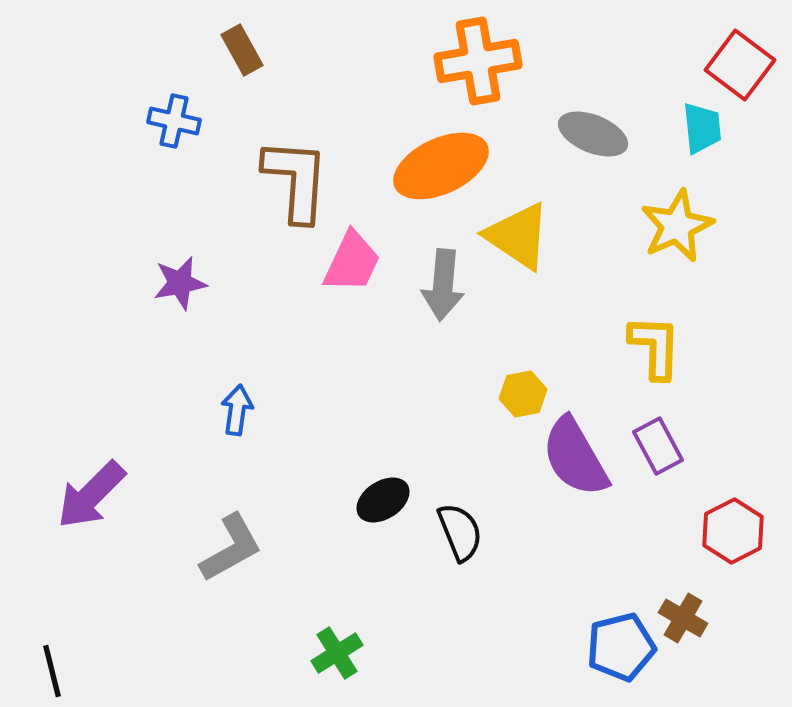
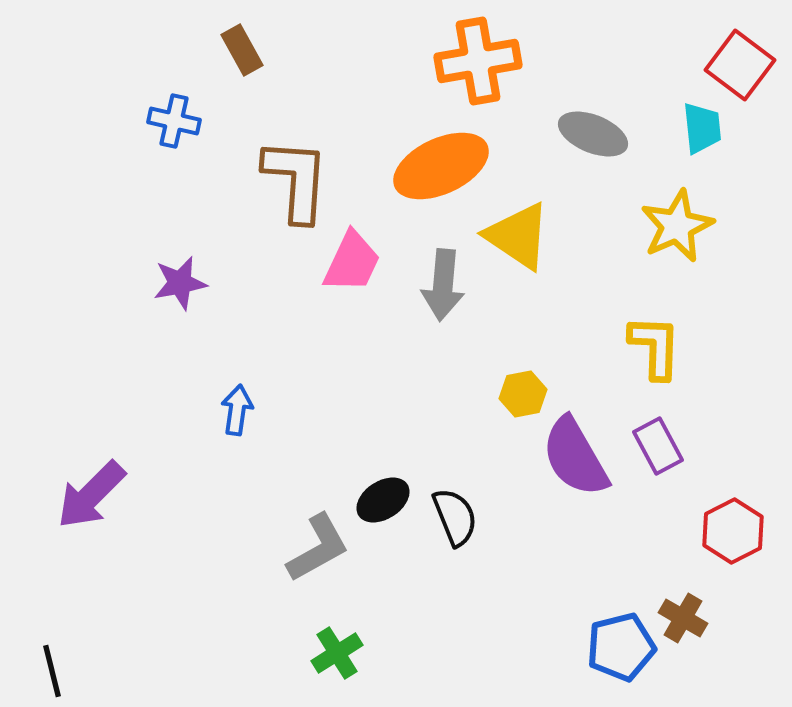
black semicircle: moved 5 px left, 15 px up
gray L-shape: moved 87 px right
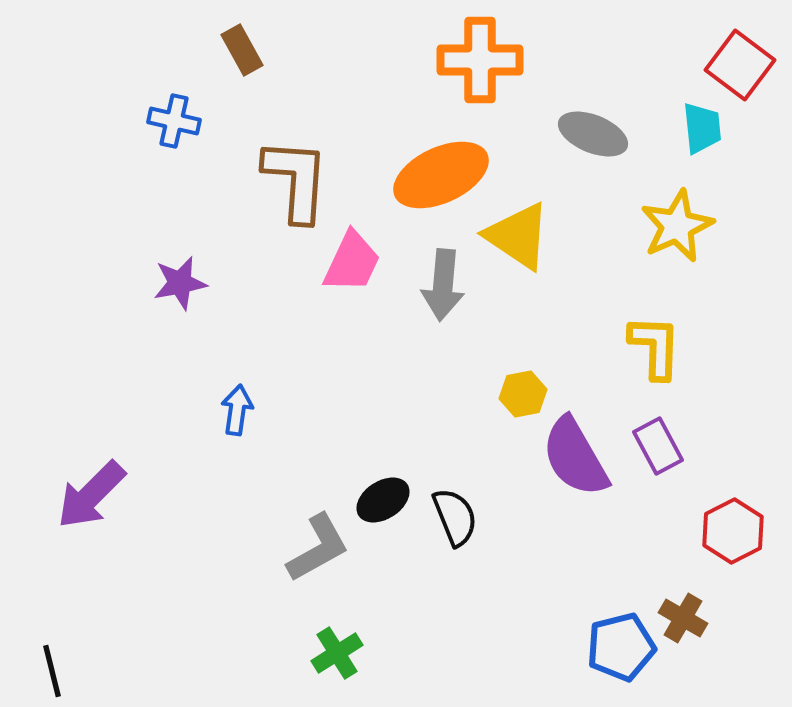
orange cross: moved 2 px right, 1 px up; rotated 10 degrees clockwise
orange ellipse: moved 9 px down
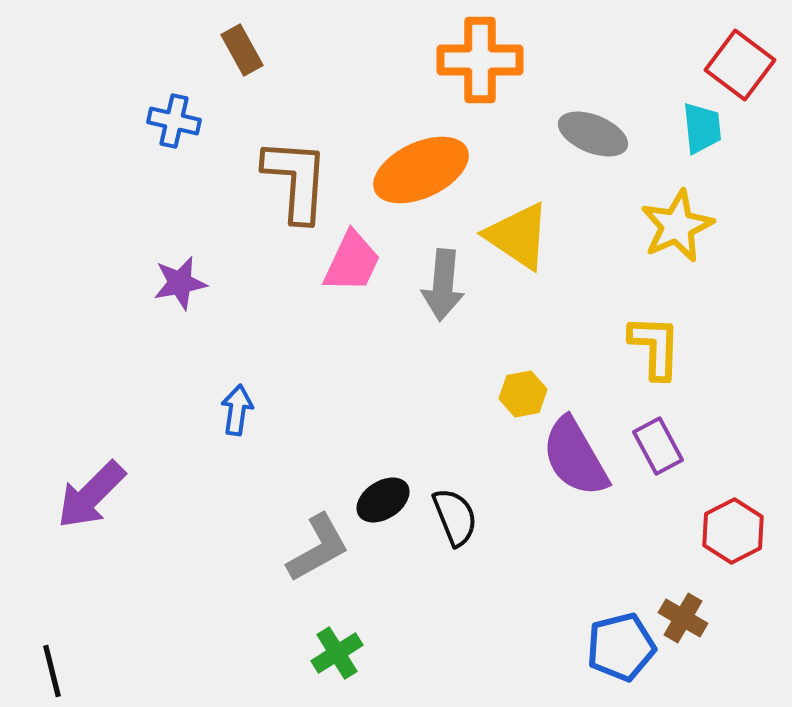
orange ellipse: moved 20 px left, 5 px up
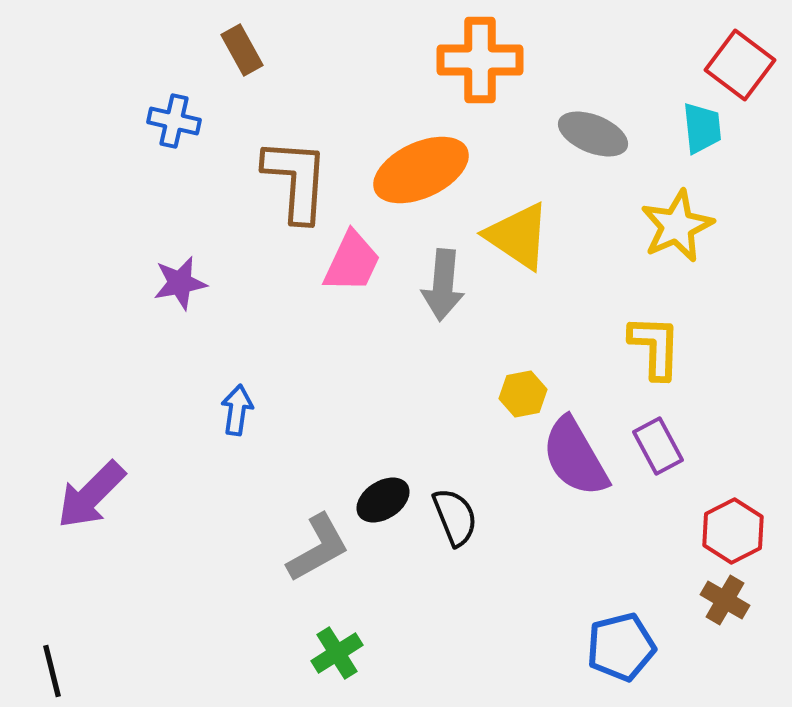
brown cross: moved 42 px right, 18 px up
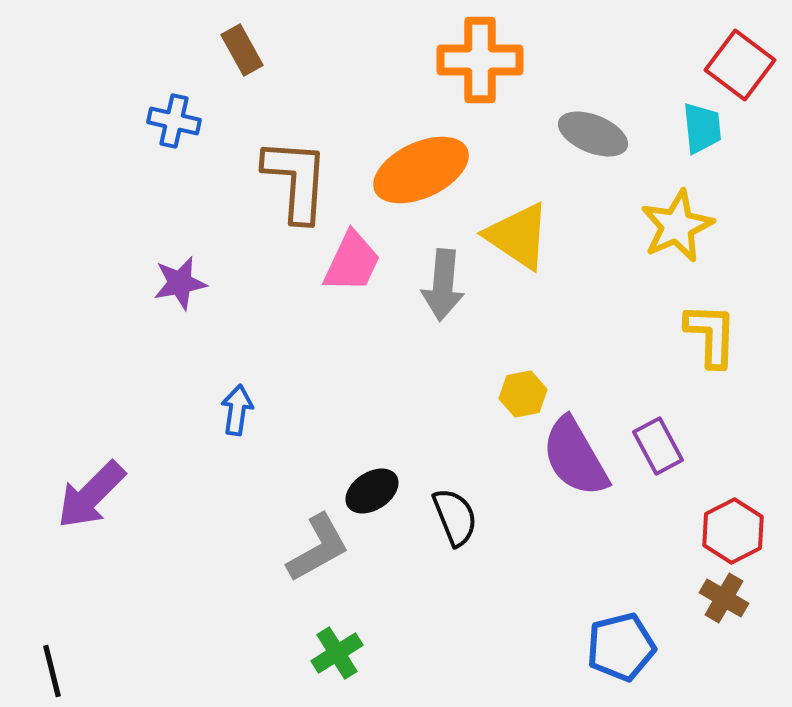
yellow L-shape: moved 56 px right, 12 px up
black ellipse: moved 11 px left, 9 px up
brown cross: moved 1 px left, 2 px up
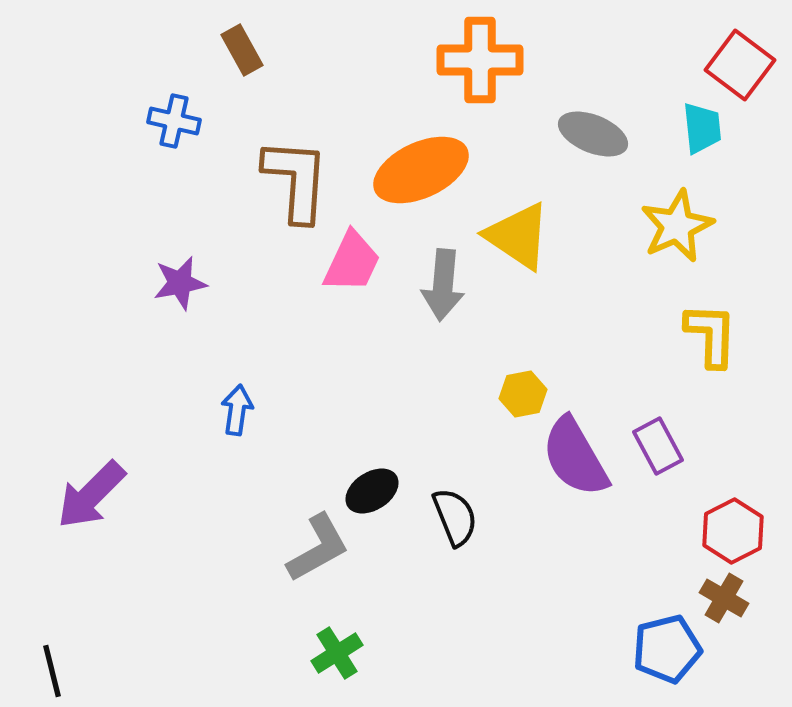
blue pentagon: moved 46 px right, 2 px down
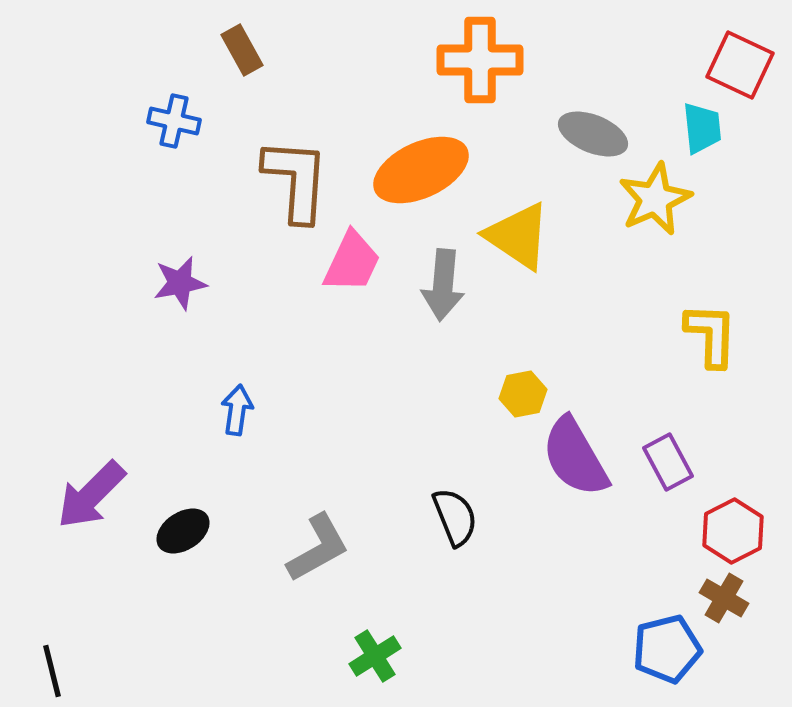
red square: rotated 12 degrees counterclockwise
yellow star: moved 22 px left, 27 px up
purple rectangle: moved 10 px right, 16 px down
black ellipse: moved 189 px left, 40 px down
green cross: moved 38 px right, 3 px down
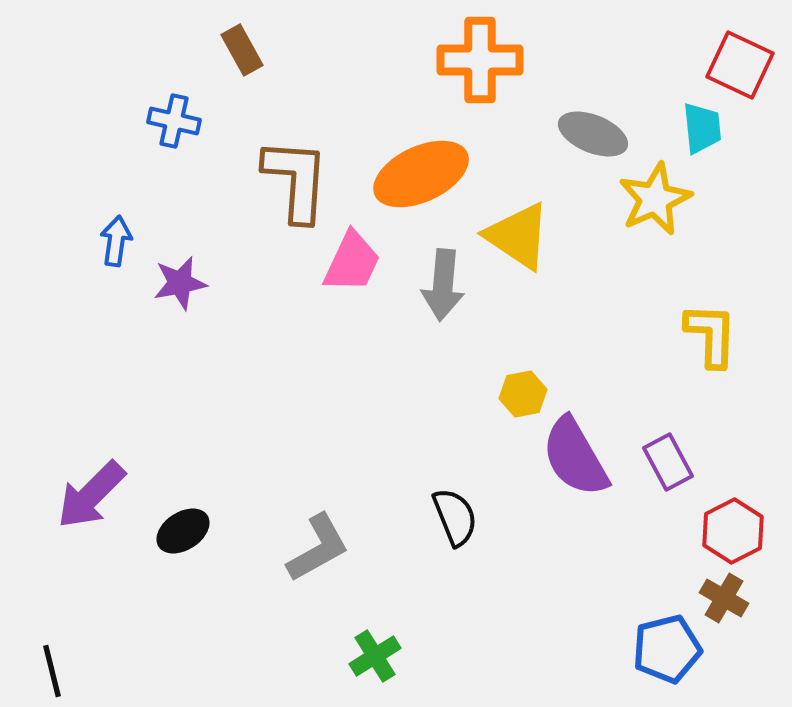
orange ellipse: moved 4 px down
blue arrow: moved 121 px left, 169 px up
